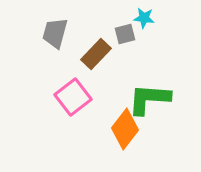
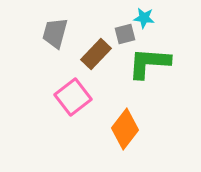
green L-shape: moved 36 px up
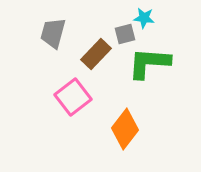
gray trapezoid: moved 2 px left
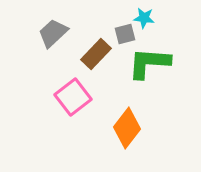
gray trapezoid: rotated 32 degrees clockwise
orange diamond: moved 2 px right, 1 px up
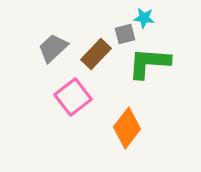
gray trapezoid: moved 15 px down
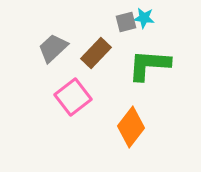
gray square: moved 1 px right, 12 px up
brown rectangle: moved 1 px up
green L-shape: moved 2 px down
orange diamond: moved 4 px right, 1 px up
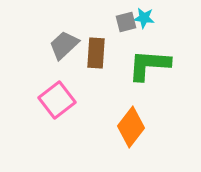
gray trapezoid: moved 11 px right, 3 px up
brown rectangle: rotated 40 degrees counterclockwise
pink square: moved 16 px left, 3 px down
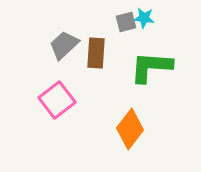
green L-shape: moved 2 px right, 2 px down
orange diamond: moved 1 px left, 2 px down
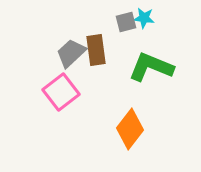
gray trapezoid: moved 7 px right, 8 px down
brown rectangle: moved 3 px up; rotated 12 degrees counterclockwise
green L-shape: rotated 18 degrees clockwise
pink square: moved 4 px right, 8 px up
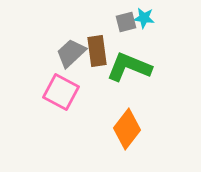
brown rectangle: moved 1 px right, 1 px down
green L-shape: moved 22 px left
pink square: rotated 24 degrees counterclockwise
orange diamond: moved 3 px left
